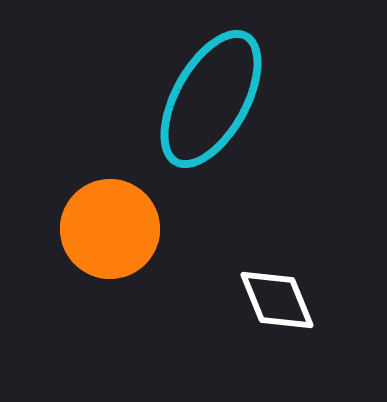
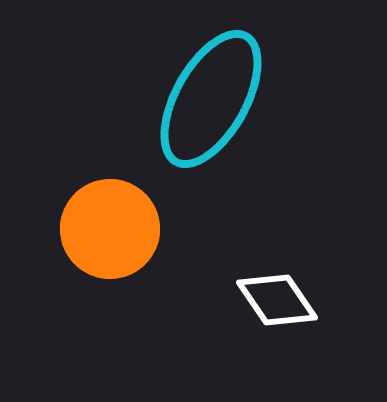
white diamond: rotated 12 degrees counterclockwise
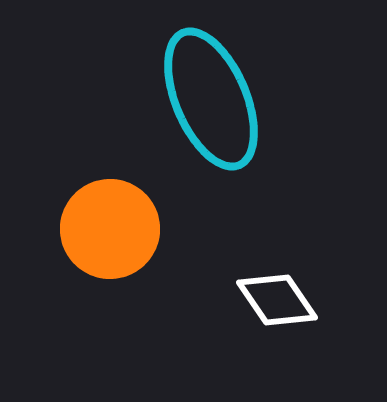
cyan ellipse: rotated 52 degrees counterclockwise
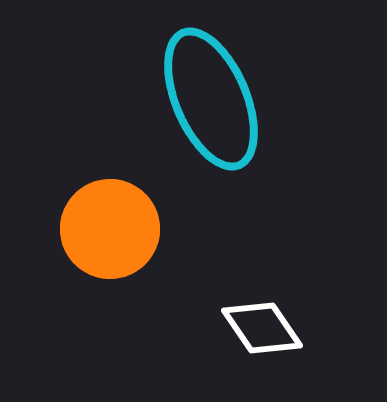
white diamond: moved 15 px left, 28 px down
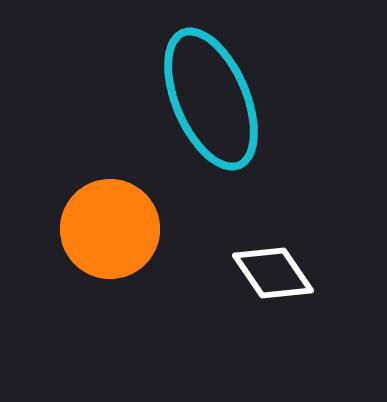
white diamond: moved 11 px right, 55 px up
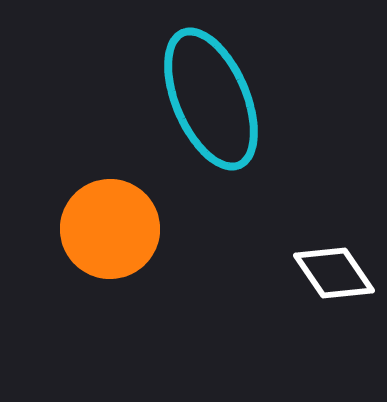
white diamond: moved 61 px right
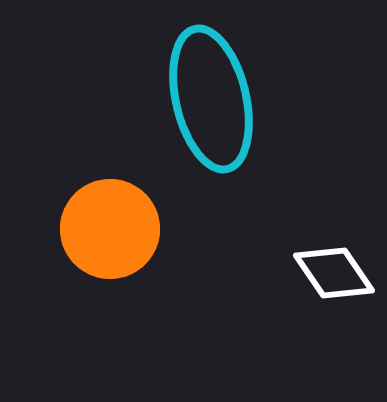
cyan ellipse: rotated 10 degrees clockwise
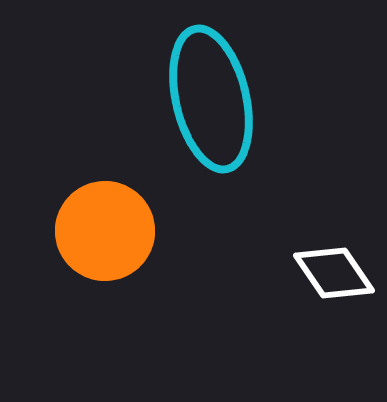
orange circle: moved 5 px left, 2 px down
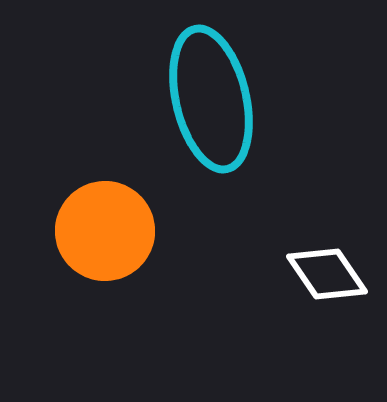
white diamond: moved 7 px left, 1 px down
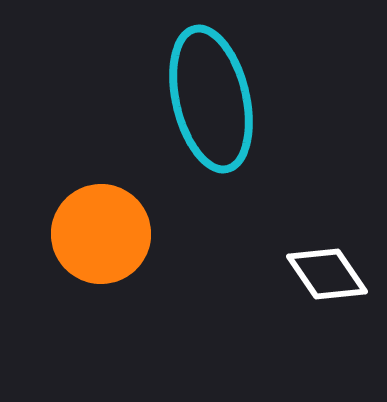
orange circle: moved 4 px left, 3 px down
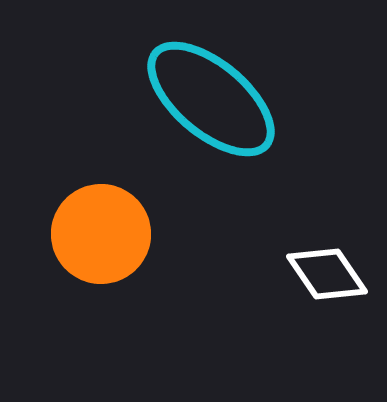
cyan ellipse: rotated 37 degrees counterclockwise
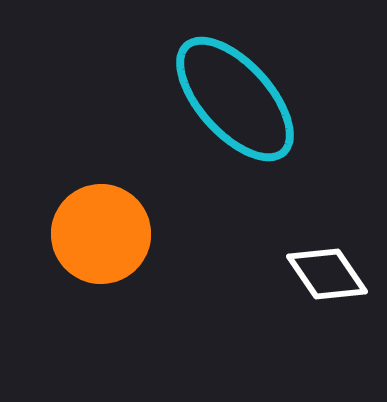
cyan ellipse: moved 24 px right; rotated 8 degrees clockwise
